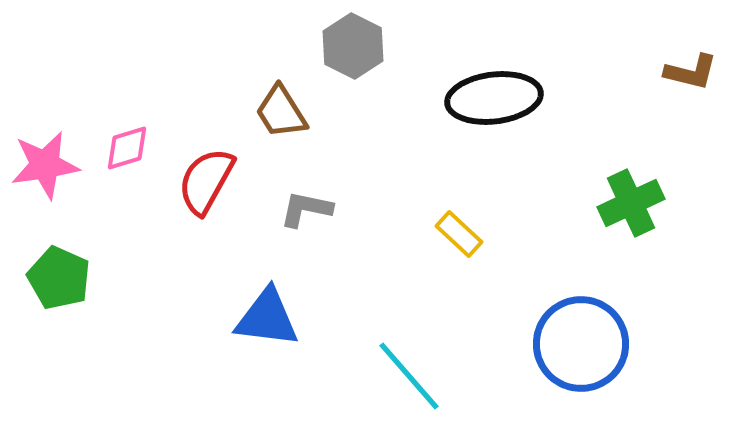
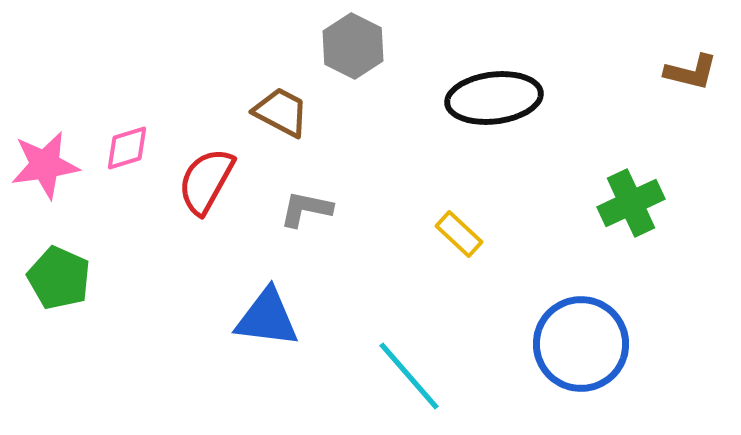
brown trapezoid: rotated 150 degrees clockwise
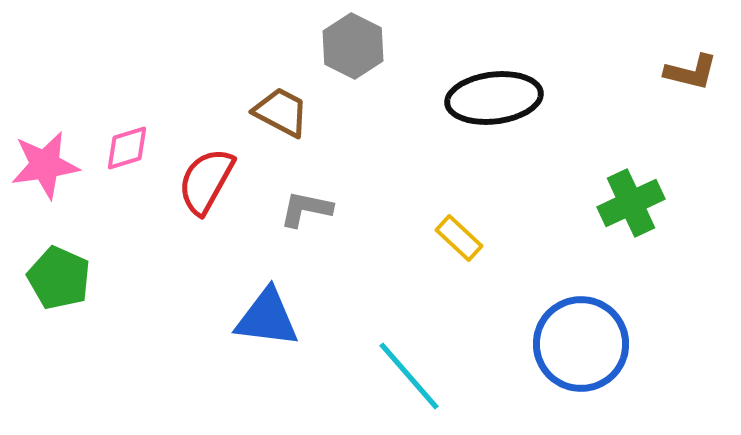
yellow rectangle: moved 4 px down
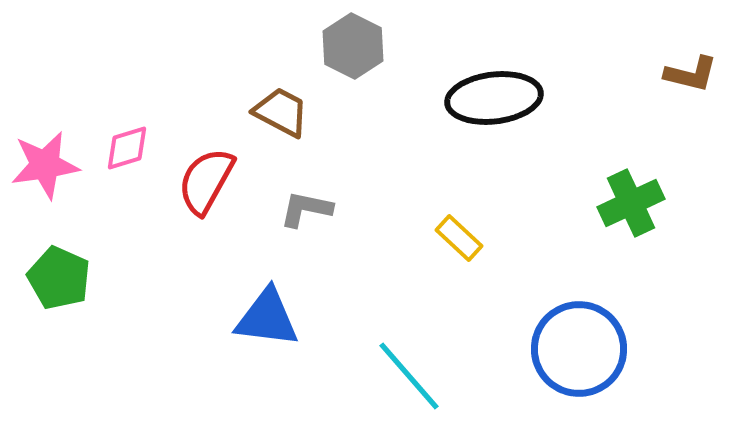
brown L-shape: moved 2 px down
blue circle: moved 2 px left, 5 px down
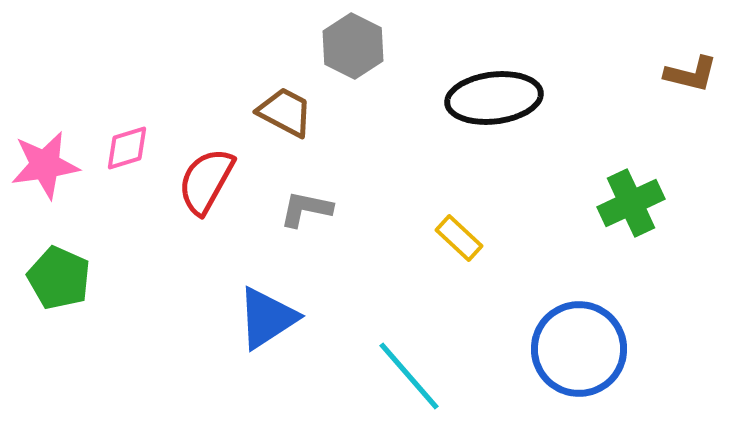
brown trapezoid: moved 4 px right
blue triangle: rotated 40 degrees counterclockwise
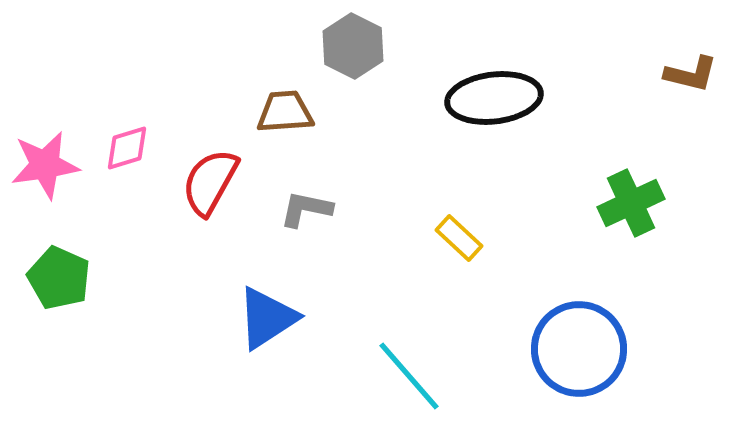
brown trapezoid: rotated 32 degrees counterclockwise
red semicircle: moved 4 px right, 1 px down
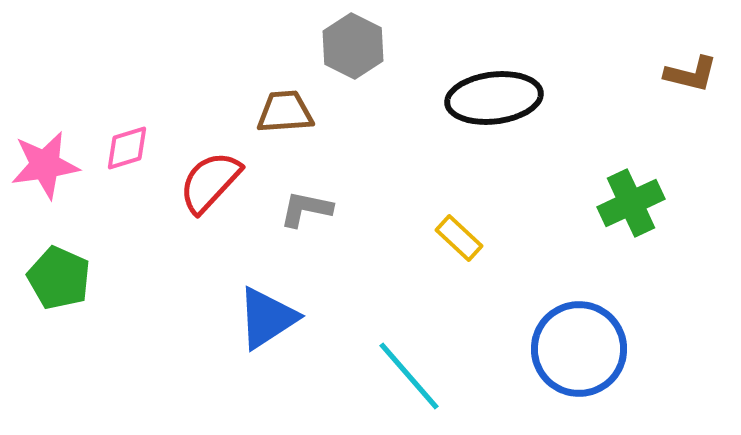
red semicircle: rotated 14 degrees clockwise
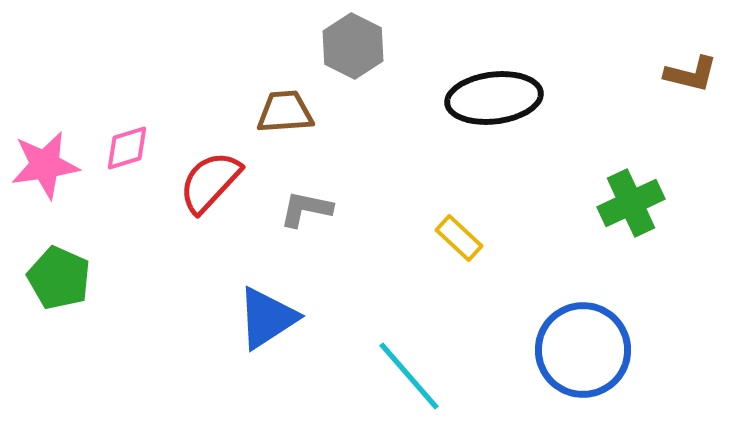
blue circle: moved 4 px right, 1 px down
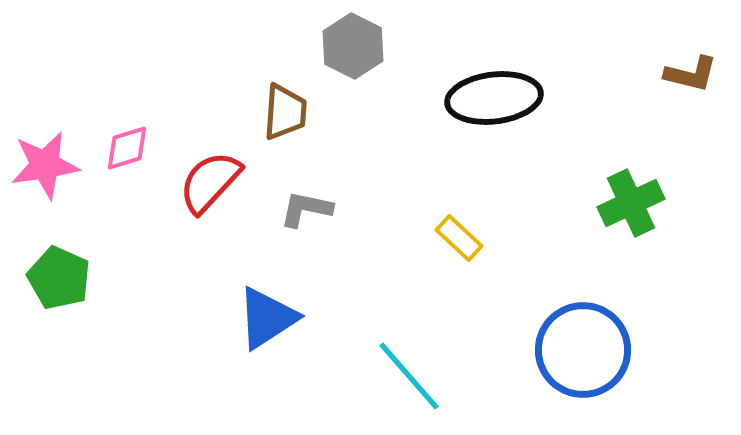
brown trapezoid: rotated 98 degrees clockwise
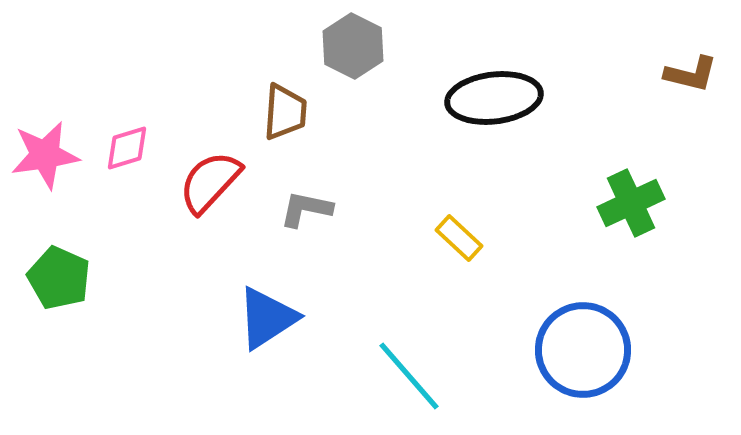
pink star: moved 10 px up
